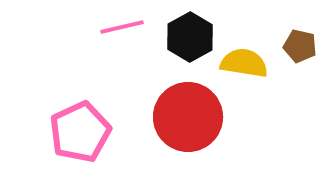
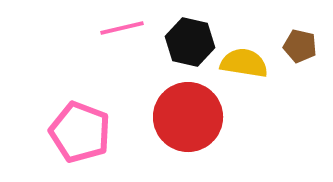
pink line: moved 1 px down
black hexagon: moved 5 px down; rotated 18 degrees counterclockwise
pink pentagon: rotated 26 degrees counterclockwise
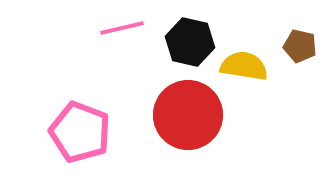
yellow semicircle: moved 3 px down
red circle: moved 2 px up
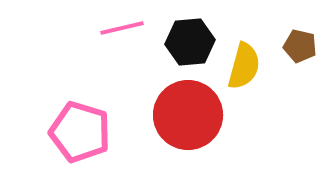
black hexagon: rotated 18 degrees counterclockwise
yellow semicircle: rotated 96 degrees clockwise
pink pentagon: rotated 4 degrees counterclockwise
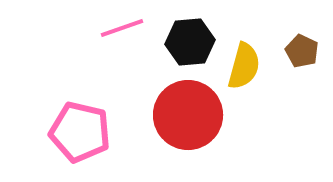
pink line: rotated 6 degrees counterclockwise
brown pentagon: moved 2 px right, 5 px down; rotated 12 degrees clockwise
pink pentagon: rotated 4 degrees counterclockwise
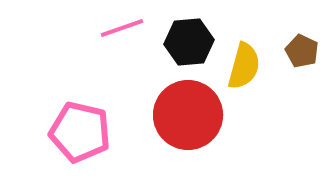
black hexagon: moved 1 px left
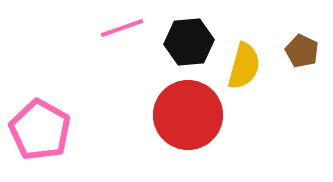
pink pentagon: moved 40 px left, 2 px up; rotated 16 degrees clockwise
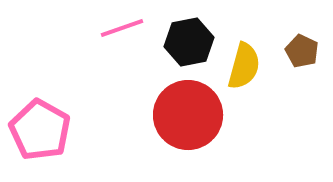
black hexagon: rotated 6 degrees counterclockwise
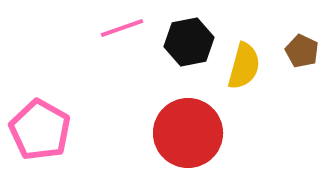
red circle: moved 18 px down
